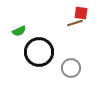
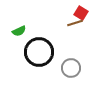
red square: rotated 24 degrees clockwise
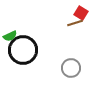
green semicircle: moved 9 px left, 5 px down
black circle: moved 16 px left, 2 px up
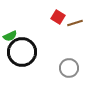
red square: moved 23 px left, 4 px down
black circle: moved 1 px left, 2 px down
gray circle: moved 2 px left
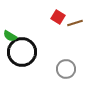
green semicircle: rotated 56 degrees clockwise
gray circle: moved 3 px left, 1 px down
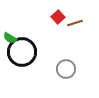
red square: rotated 16 degrees clockwise
green semicircle: moved 2 px down
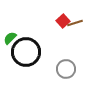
red square: moved 5 px right, 4 px down
green semicircle: rotated 104 degrees clockwise
black circle: moved 4 px right
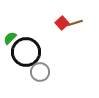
red square: moved 1 px left, 2 px down
gray circle: moved 26 px left, 3 px down
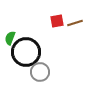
red square: moved 5 px left, 2 px up; rotated 32 degrees clockwise
green semicircle: rotated 24 degrees counterclockwise
